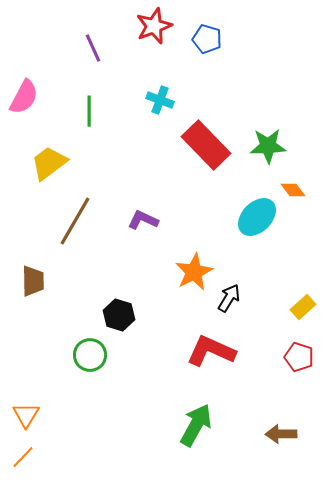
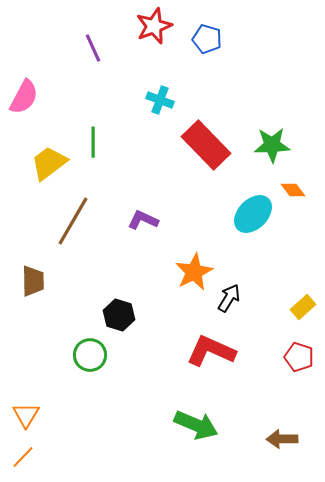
green line: moved 4 px right, 31 px down
green star: moved 4 px right, 1 px up
cyan ellipse: moved 4 px left, 3 px up
brown line: moved 2 px left
green arrow: rotated 84 degrees clockwise
brown arrow: moved 1 px right, 5 px down
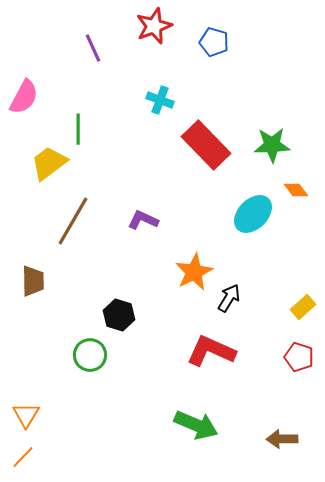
blue pentagon: moved 7 px right, 3 px down
green line: moved 15 px left, 13 px up
orange diamond: moved 3 px right
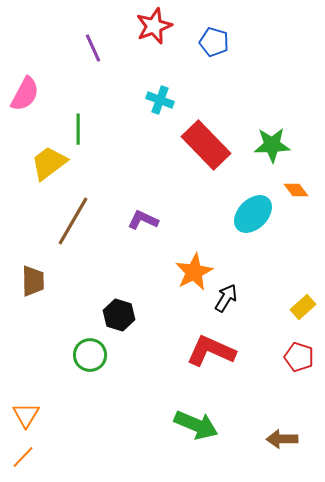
pink semicircle: moved 1 px right, 3 px up
black arrow: moved 3 px left
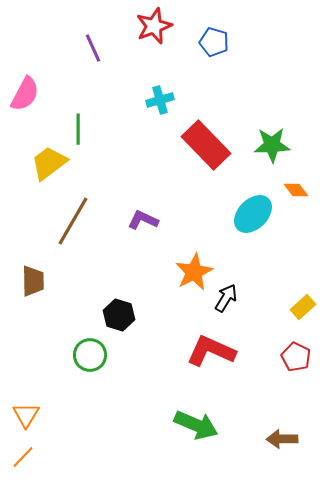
cyan cross: rotated 36 degrees counterclockwise
red pentagon: moved 3 px left; rotated 8 degrees clockwise
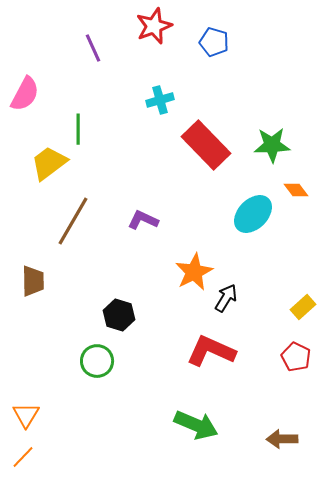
green circle: moved 7 px right, 6 px down
